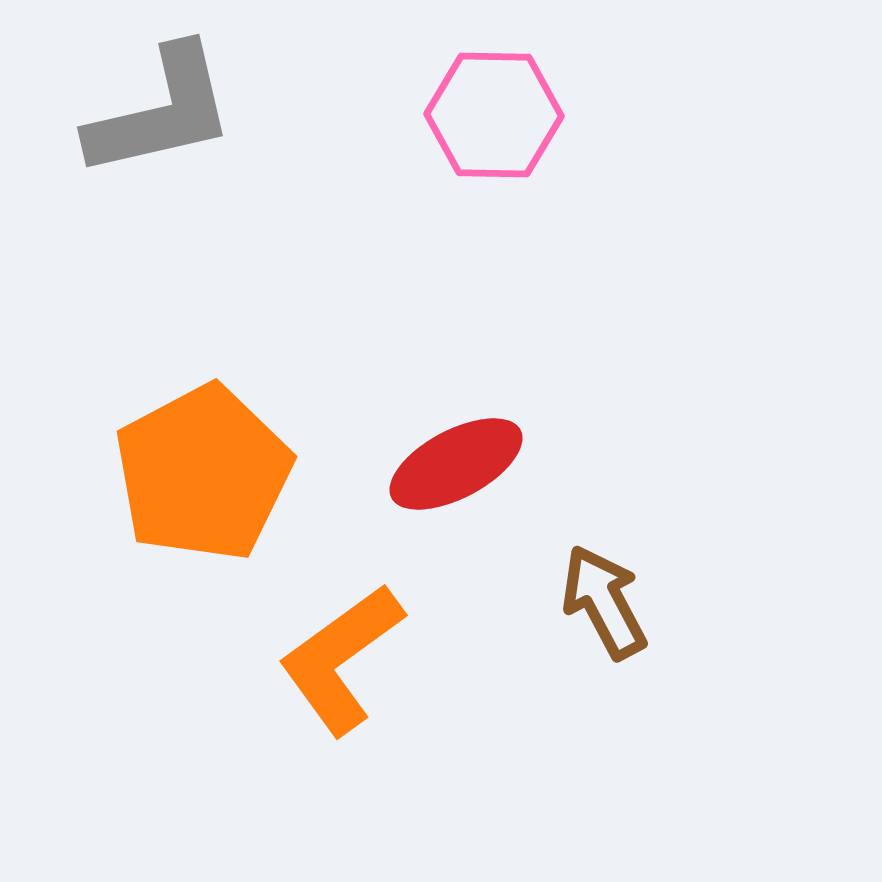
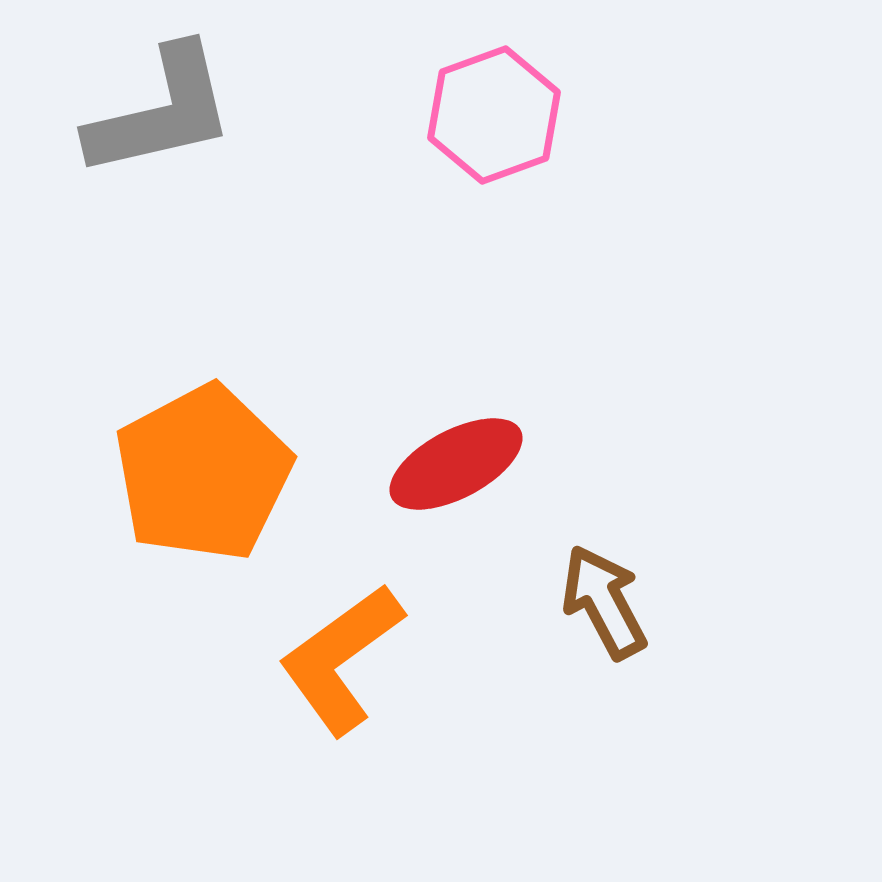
pink hexagon: rotated 21 degrees counterclockwise
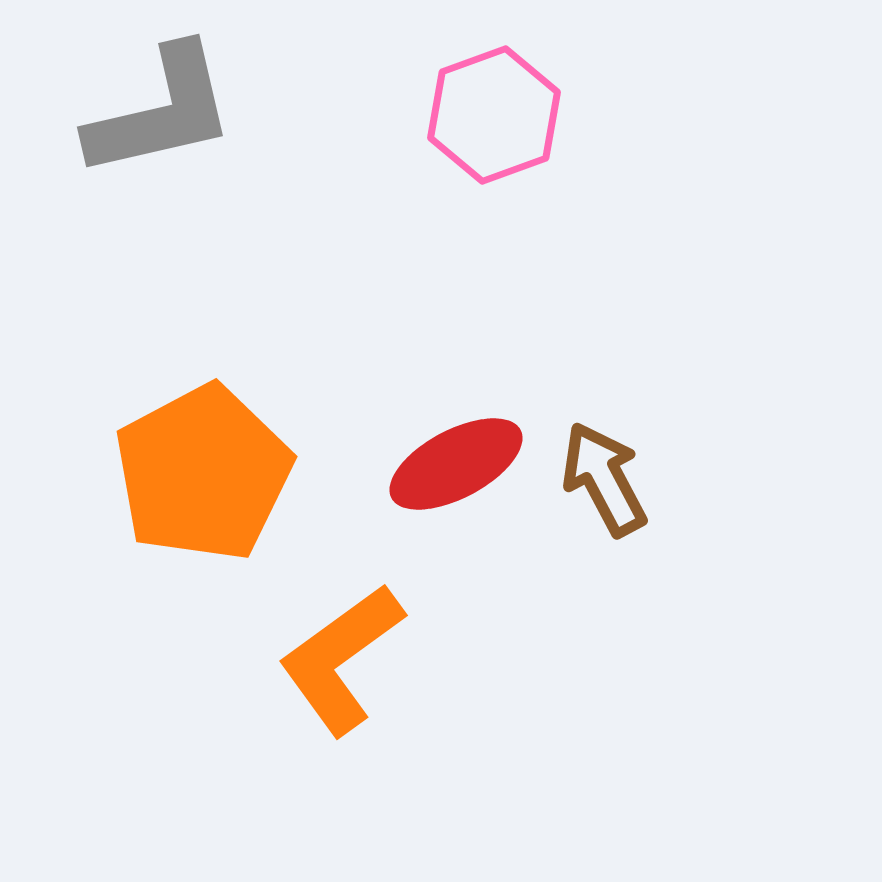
brown arrow: moved 123 px up
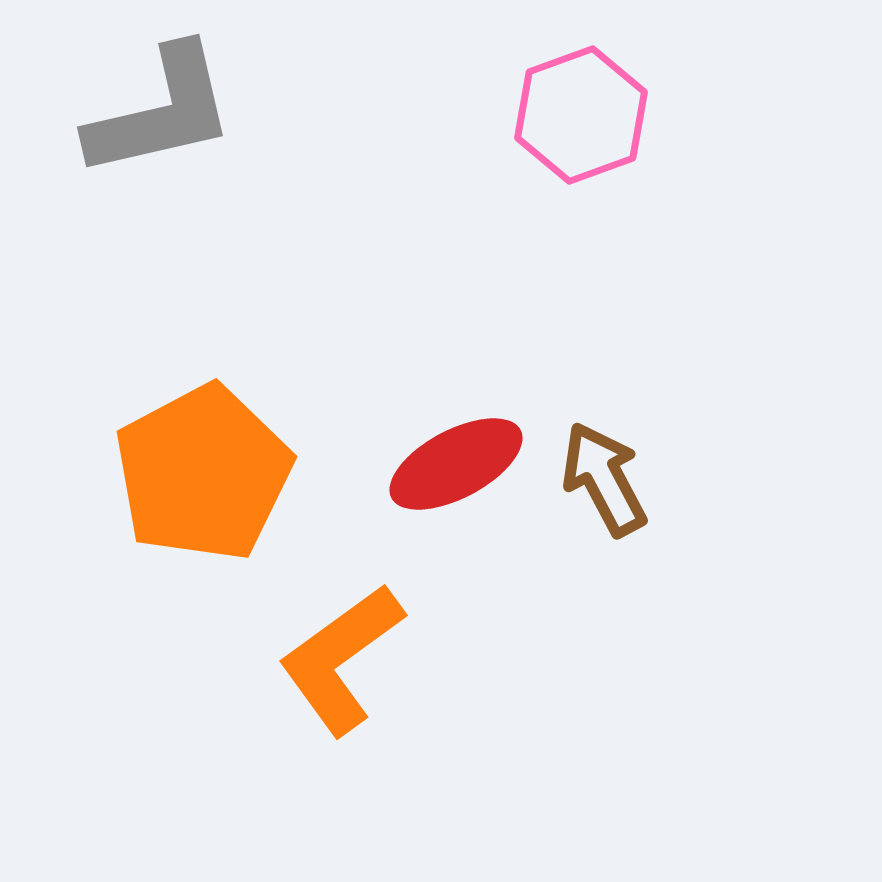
pink hexagon: moved 87 px right
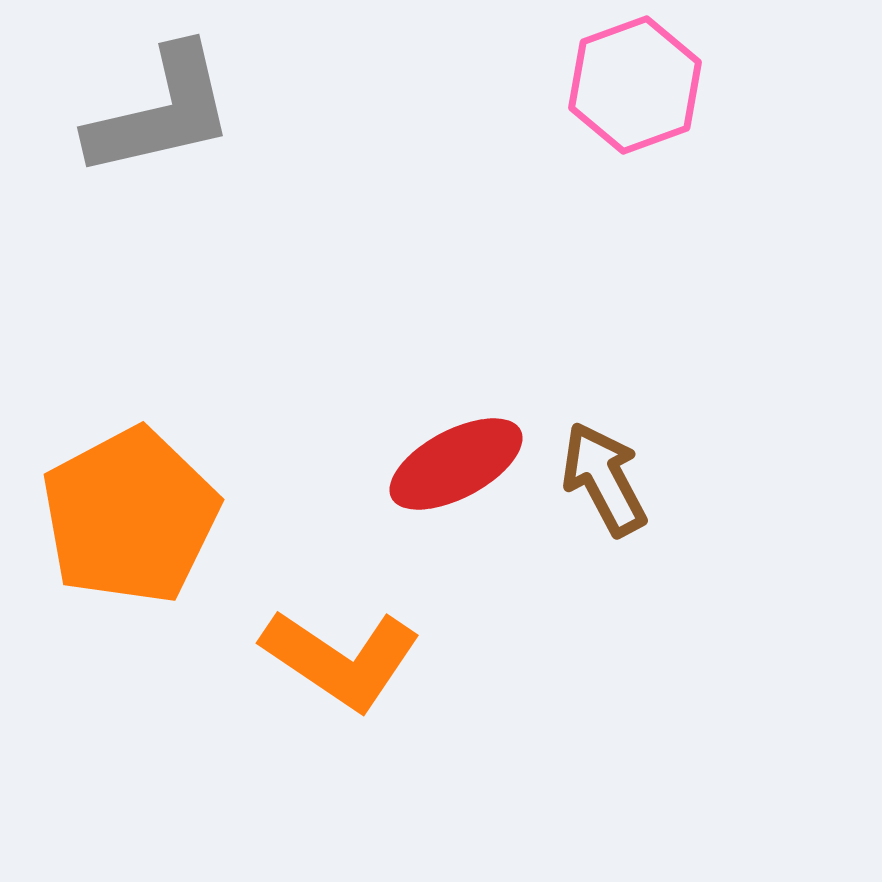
pink hexagon: moved 54 px right, 30 px up
orange pentagon: moved 73 px left, 43 px down
orange L-shape: rotated 110 degrees counterclockwise
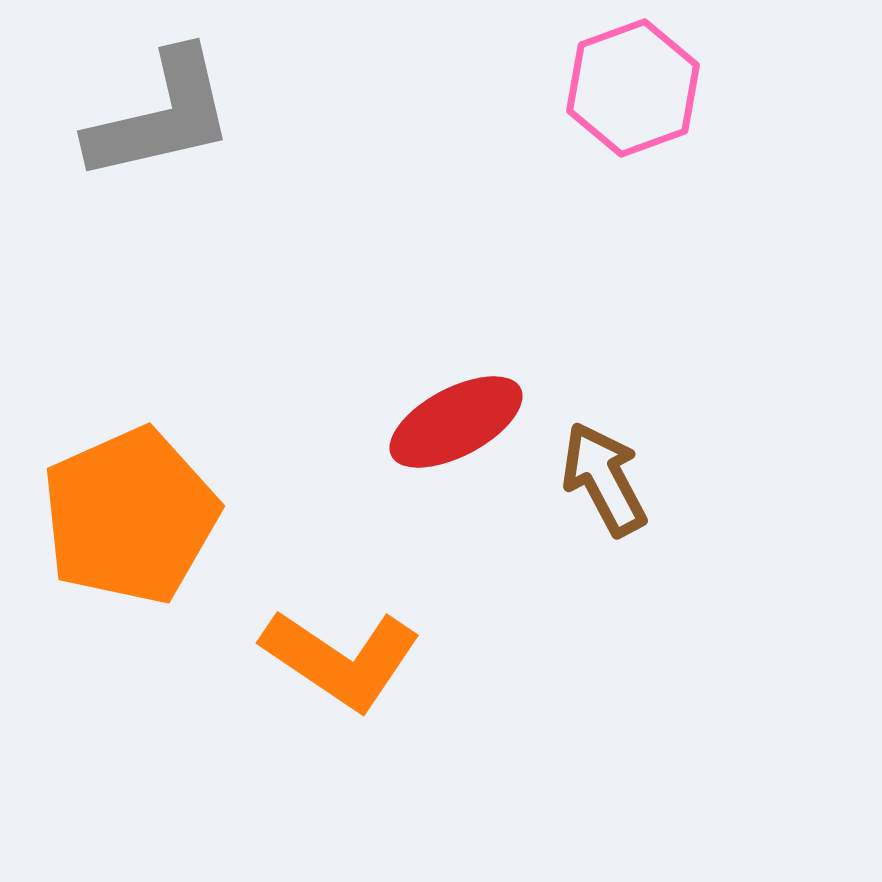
pink hexagon: moved 2 px left, 3 px down
gray L-shape: moved 4 px down
red ellipse: moved 42 px up
orange pentagon: rotated 4 degrees clockwise
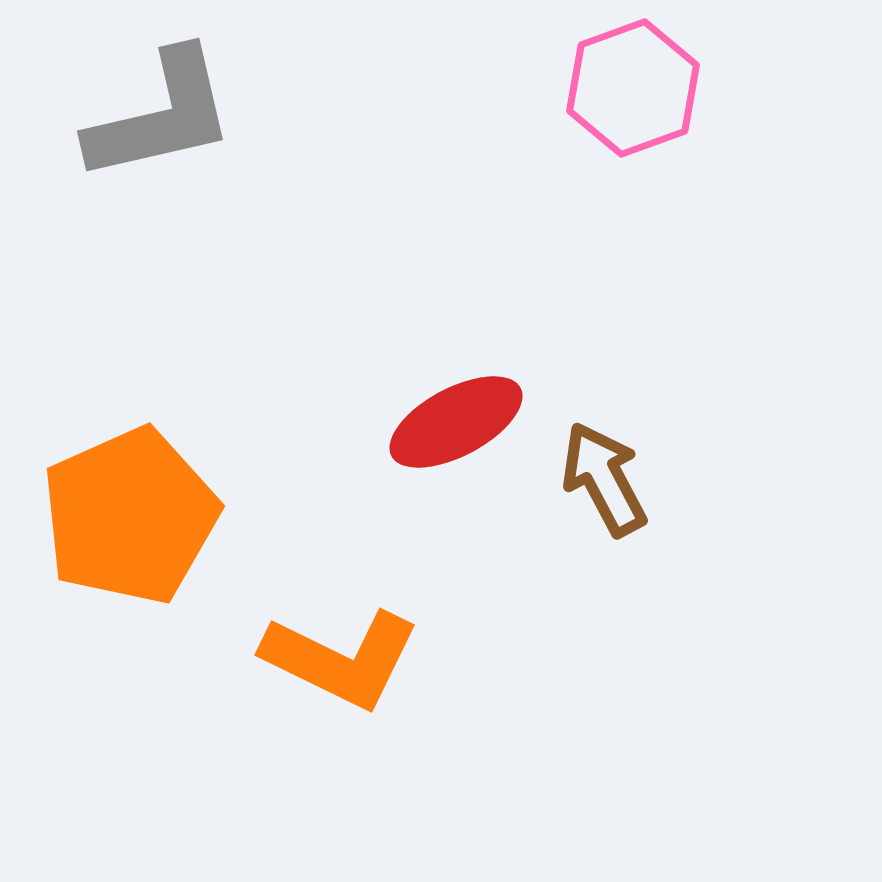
orange L-shape: rotated 8 degrees counterclockwise
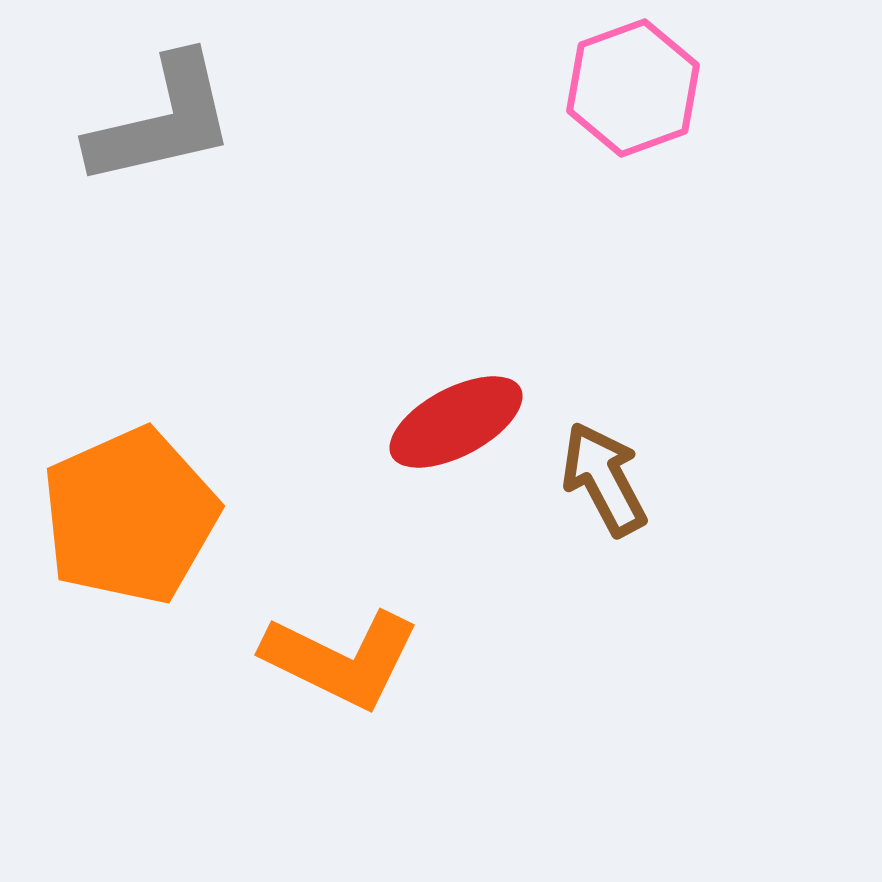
gray L-shape: moved 1 px right, 5 px down
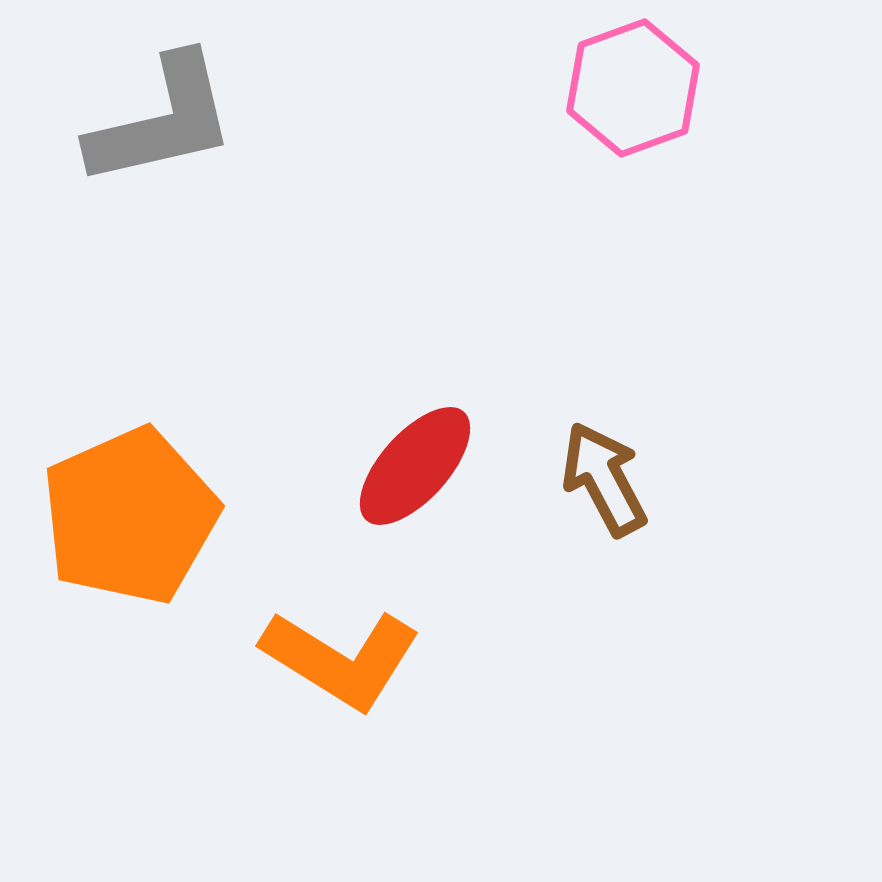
red ellipse: moved 41 px left, 44 px down; rotated 20 degrees counterclockwise
orange L-shape: rotated 6 degrees clockwise
